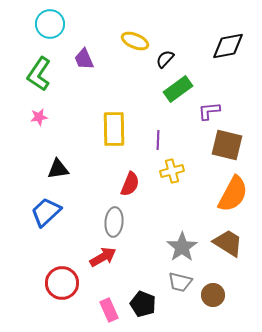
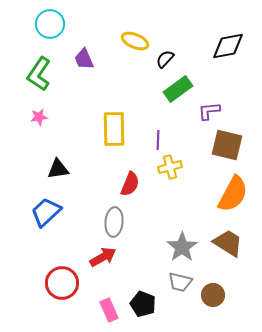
yellow cross: moved 2 px left, 4 px up
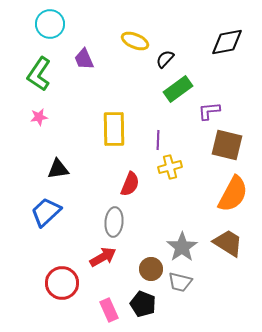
black diamond: moved 1 px left, 4 px up
brown circle: moved 62 px left, 26 px up
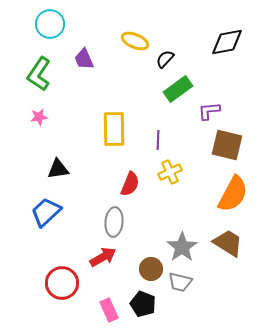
yellow cross: moved 5 px down; rotated 10 degrees counterclockwise
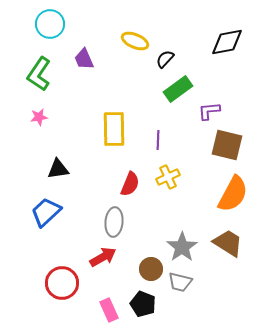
yellow cross: moved 2 px left, 5 px down
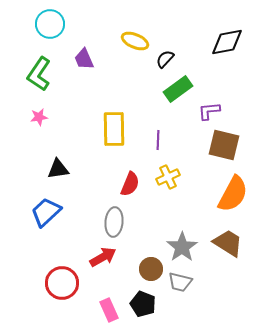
brown square: moved 3 px left
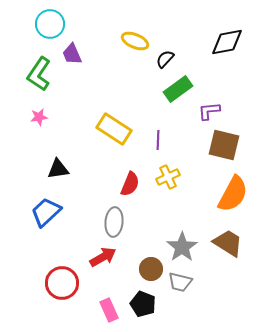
purple trapezoid: moved 12 px left, 5 px up
yellow rectangle: rotated 56 degrees counterclockwise
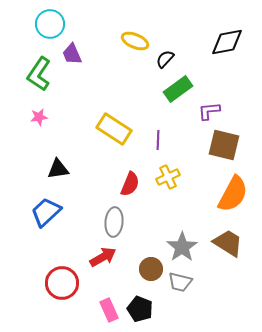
black pentagon: moved 3 px left, 5 px down
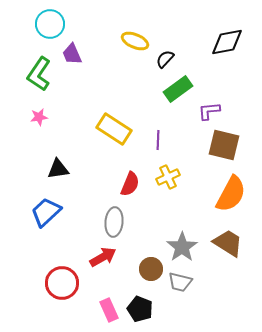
orange semicircle: moved 2 px left
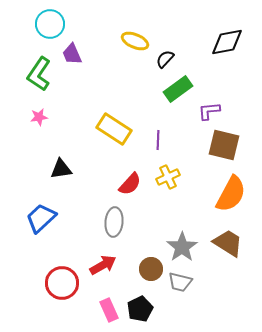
black triangle: moved 3 px right
red semicircle: rotated 20 degrees clockwise
blue trapezoid: moved 5 px left, 6 px down
red arrow: moved 8 px down
black pentagon: rotated 25 degrees clockwise
